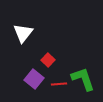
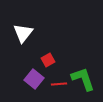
red square: rotated 16 degrees clockwise
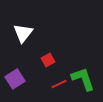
purple square: moved 19 px left; rotated 18 degrees clockwise
red line: rotated 21 degrees counterclockwise
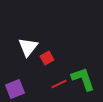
white triangle: moved 5 px right, 14 px down
red square: moved 1 px left, 2 px up
purple square: moved 10 px down; rotated 12 degrees clockwise
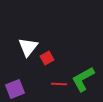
green L-shape: rotated 100 degrees counterclockwise
red line: rotated 28 degrees clockwise
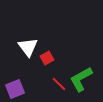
white triangle: rotated 15 degrees counterclockwise
green L-shape: moved 2 px left
red line: rotated 42 degrees clockwise
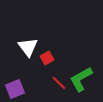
red line: moved 1 px up
